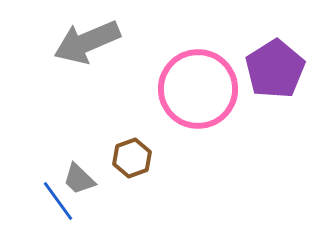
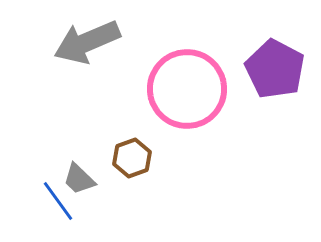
purple pentagon: rotated 12 degrees counterclockwise
pink circle: moved 11 px left
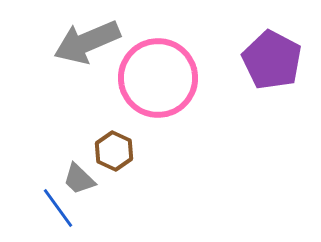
purple pentagon: moved 3 px left, 9 px up
pink circle: moved 29 px left, 11 px up
brown hexagon: moved 18 px left, 7 px up; rotated 15 degrees counterclockwise
blue line: moved 7 px down
